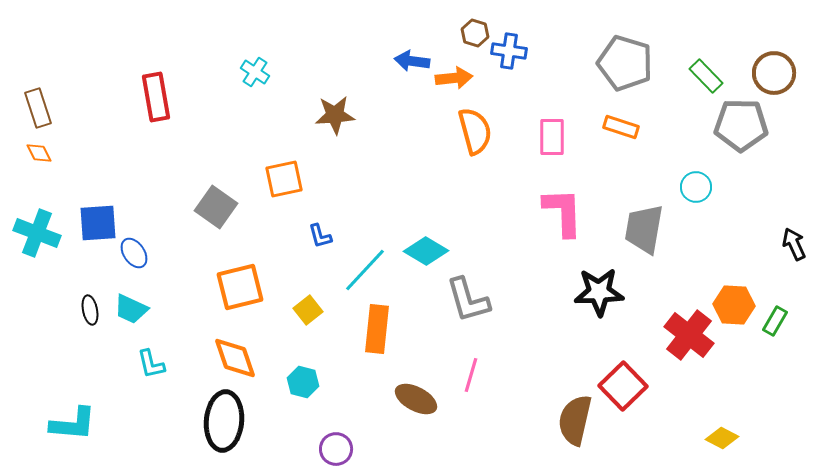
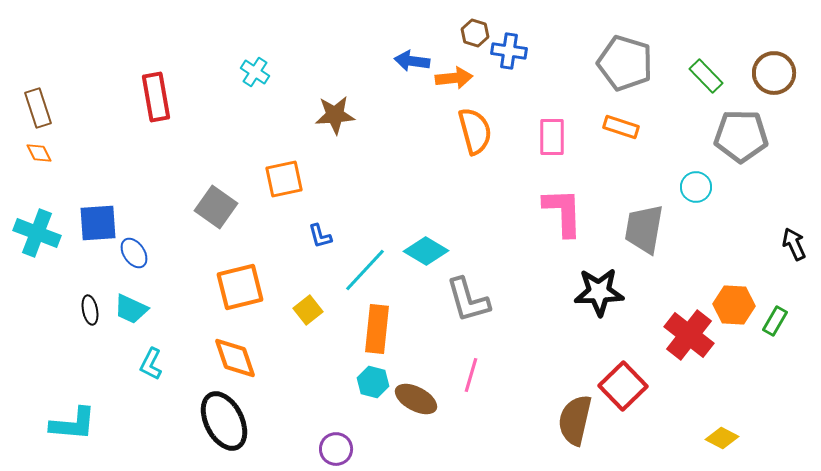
gray pentagon at (741, 125): moved 11 px down
cyan L-shape at (151, 364): rotated 40 degrees clockwise
cyan hexagon at (303, 382): moved 70 px right
black ellipse at (224, 421): rotated 32 degrees counterclockwise
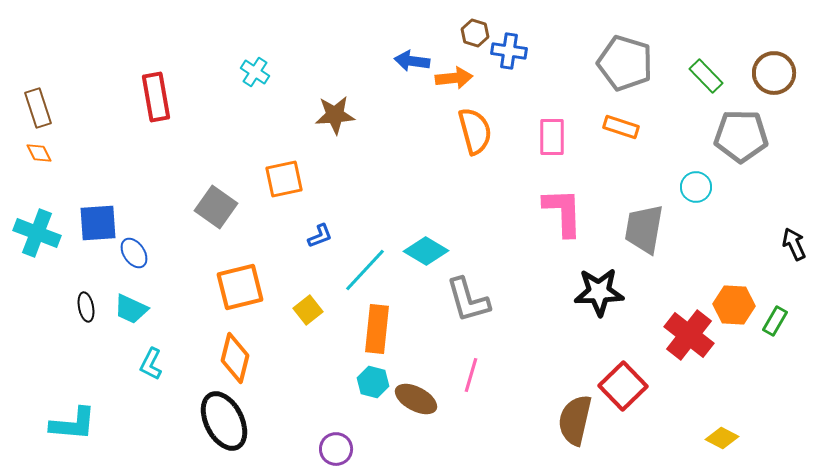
blue L-shape at (320, 236): rotated 96 degrees counterclockwise
black ellipse at (90, 310): moved 4 px left, 3 px up
orange diamond at (235, 358): rotated 33 degrees clockwise
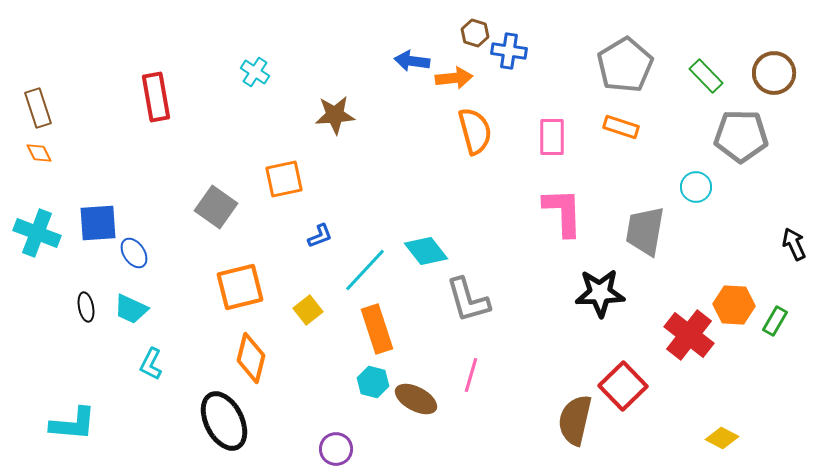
gray pentagon at (625, 63): moved 2 px down; rotated 24 degrees clockwise
gray trapezoid at (644, 229): moved 1 px right, 2 px down
cyan diamond at (426, 251): rotated 21 degrees clockwise
black star at (599, 292): moved 1 px right, 1 px down
orange rectangle at (377, 329): rotated 24 degrees counterclockwise
orange diamond at (235, 358): moved 16 px right
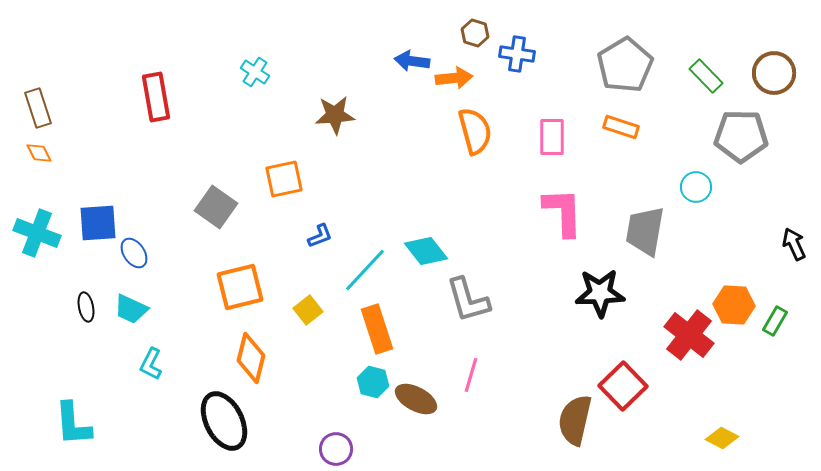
blue cross at (509, 51): moved 8 px right, 3 px down
cyan L-shape at (73, 424): rotated 81 degrees clockwise
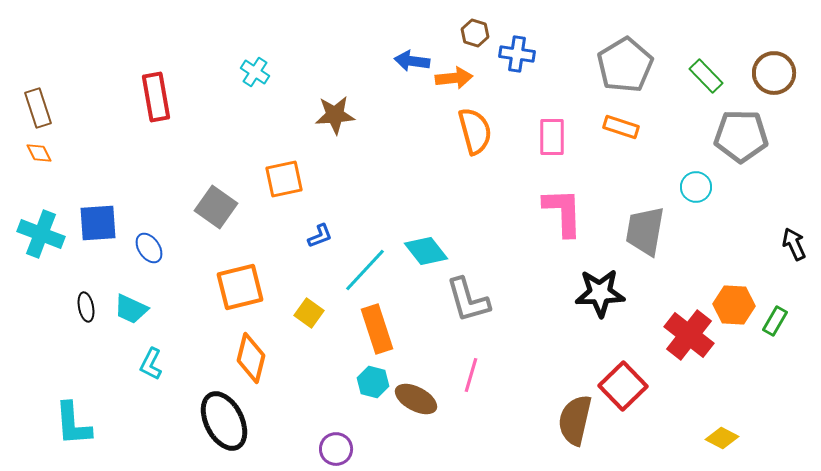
cyan cross at (37, 233): moved 4 px right, 1 px down
blue ellipse at (134, 253): moved 15 px right, 5 px up
yellow square at (308, 310): moved 1 px right, 3 px down; rotated 16 degrees counterclockwise
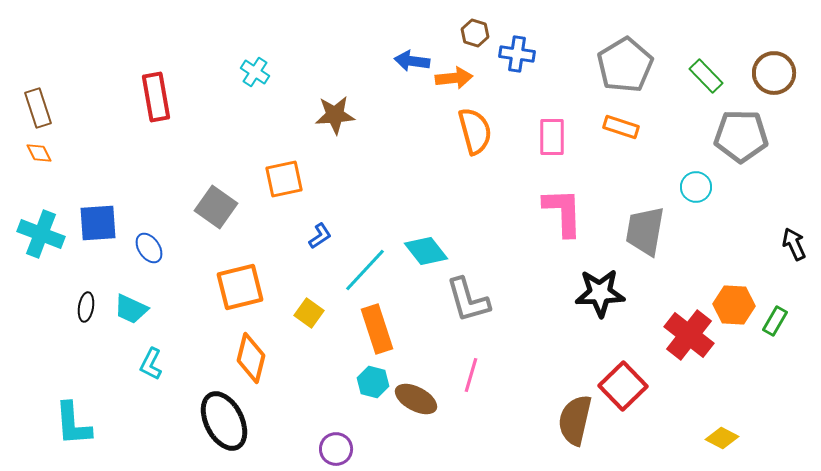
blue L-shape at (320, 236): rotated 12 degrees counterclockwise
black ellipse at (86, 307): rotated 20 degrees clockwise
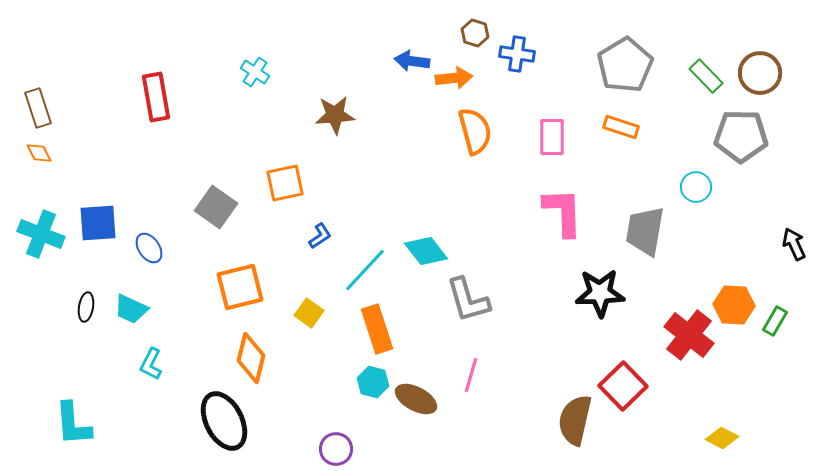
brown circle at (774, 73): moved 14 px left
orange square at (284, 179): moved 1 px right, 4 px down
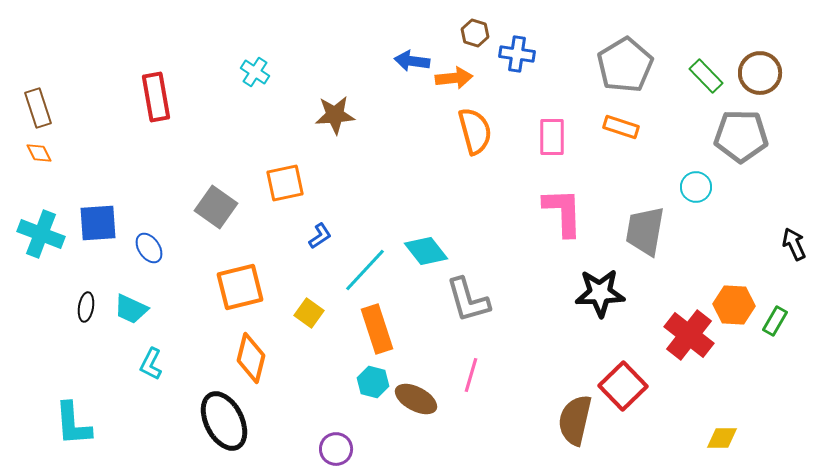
yellow diamond at (722, 438): rotated 28 degrees counterclockwise
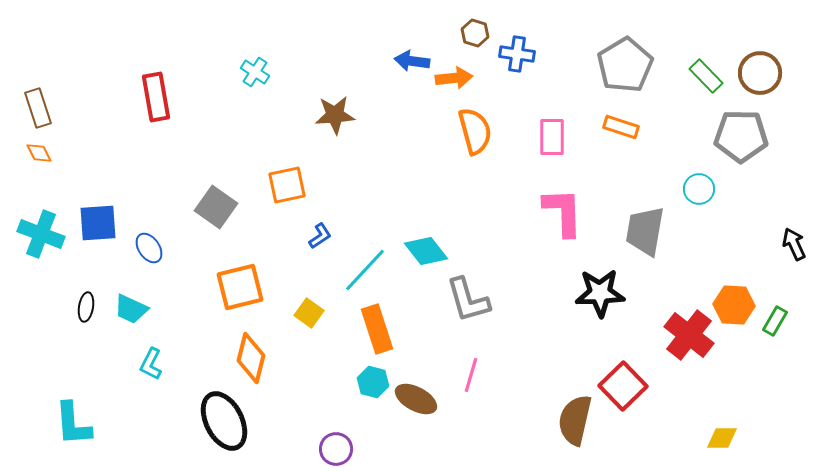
orange square at (285, 183): moved 2 px right, 2 px down
cyan circle at (696, 187): moved 3 px right, 2 px down
